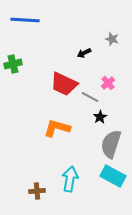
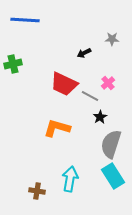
gray star: rotated 16 degrees counterclockwise
gray line: moved 1 px up
cyan rectangle: rotated 30 degrees clockwise
brown cross: rotated 14 degrees clockwise
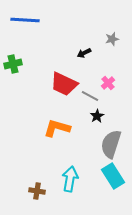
gray star: rotated 16 degrees counterclockwise
black star: moved 3 px left, 1 px up
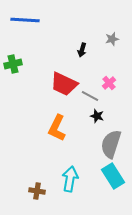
black arrow: moved 2 px left, 3 px up; rotated 48 degrees counterclockwise
pink cross: moved 1 px right
black star: rotated 24 degrees counterclockwise
orange L-shape: rotated 80 degrees counterclockwise
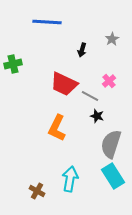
blue line: moved 22 px right, 2 px down
gray star: rotated 16 degrees counterclockwise
pink cross: moved 2 px up
brown cross: rotated 21 degrees clockwise
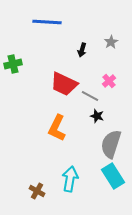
gray star: moved 1 px left, 3 px down
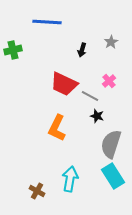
green cross: moved 14 px up
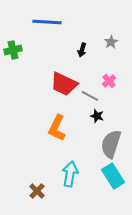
cyan arrow: moved 5 px up
brown cross: rotated 14 degrees clockwise
